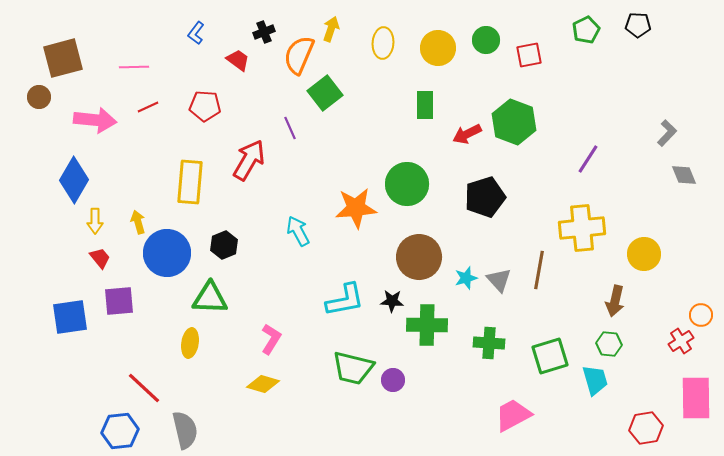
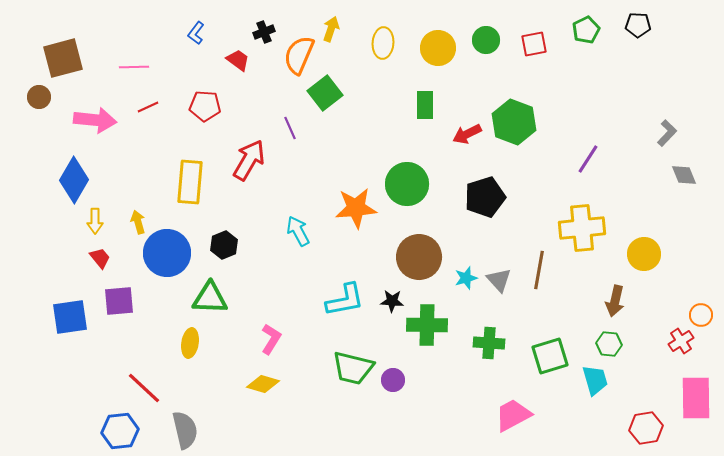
red square at (529, 55): moved 5 px right, 11 px up
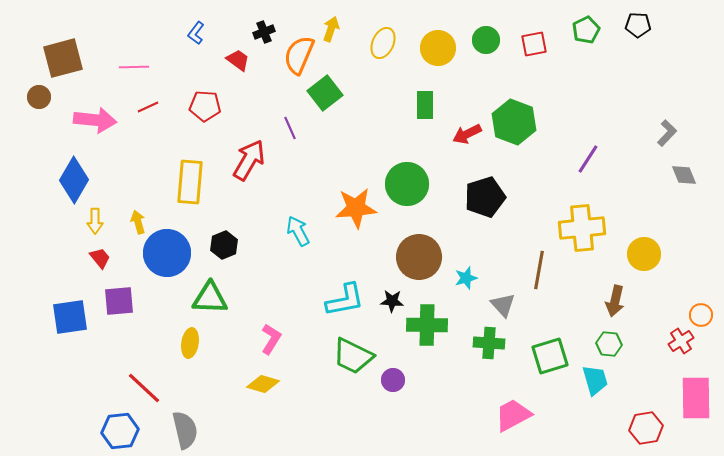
yellow ellipse at (383, 43): rotated 20 degrees clockwise
gray triangle at (499, 280): moved 4 px right, 25 px down
green trapezoid at (353, 368): moved 12 px up; rotated 12 degrees clockwise
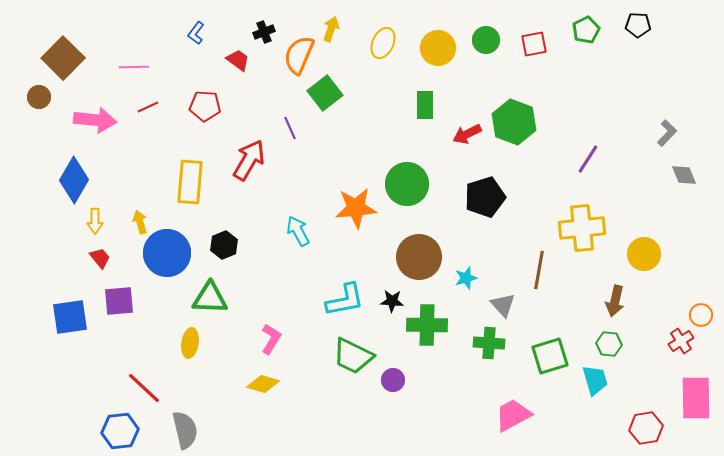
brown square at (63, 58): rotated 30 degrees counterclockwise
yellow arrow at (138, 222): moved 2 px right
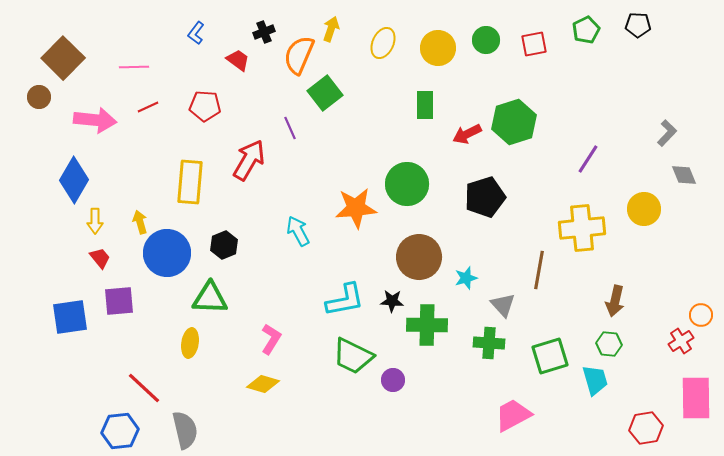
green hexagon at (514, 122): rotated 21 degrees clockwise
yellow circle at (644, 254): moved 45 px up
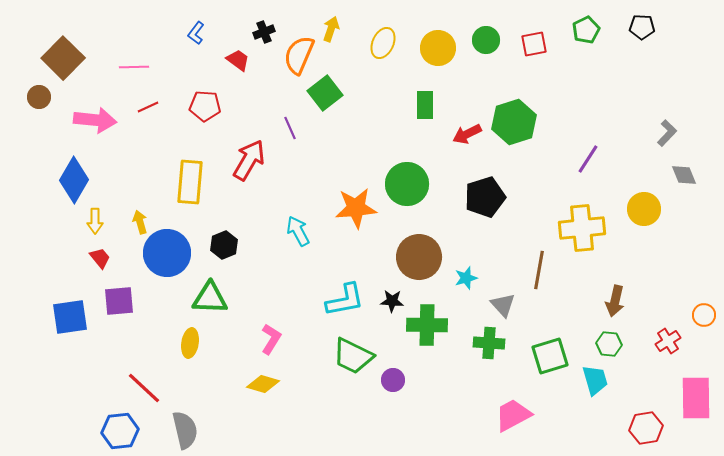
black pentagon at (638, 25): moved 4 px right, 2 px down
orange circle at (701, 315): moved 3 px right
red cross at (681, 341): moved 13 px left
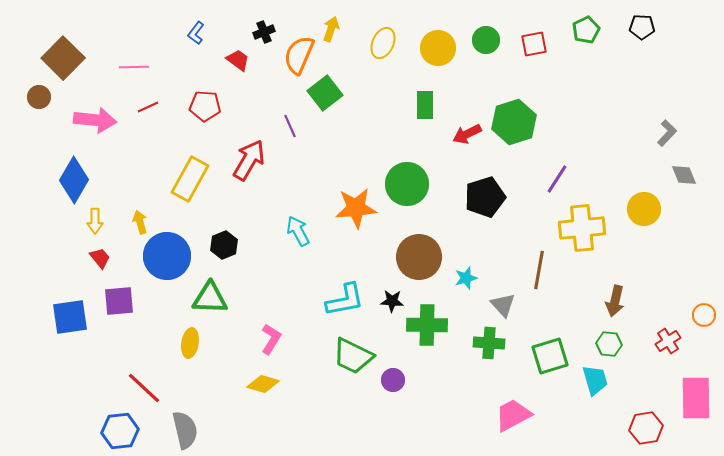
purple line at (290, 128): moved 2 px up
purple line at (588, 159): moved 31 px left, 20 px down
yellow rectangle at (190, 182): moved 3 px up; rotated 24 degrees clockwise
blue circle at (167, 253): moved 3 px down
